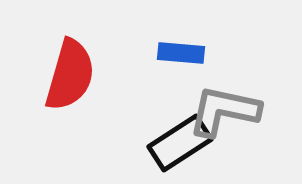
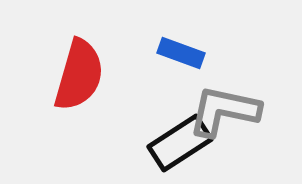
blue rectangle: rotated 15 degrees clockwise
red semicircle: moved 9 px right
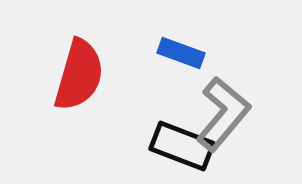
gray L-shape: moved 1 px left, 3 px down; rotated 118 degrees clockwise
black rectangle: moved 2 px right, 3 px down; rotated 54 degrees clockwise
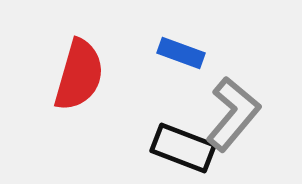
gray L-shape: moved 10 px right
black rectangle: moved 1 px right, 2 px down
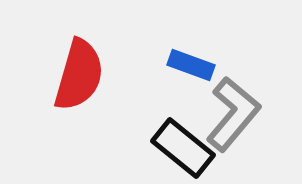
blue rectangle: moved 10 px right, 12 px down
black rectangle: rotated 18 degrees clockwise
